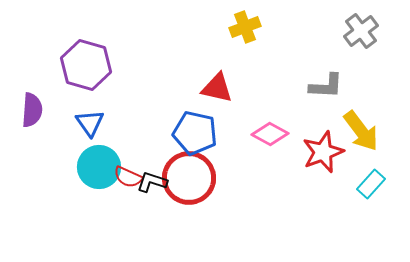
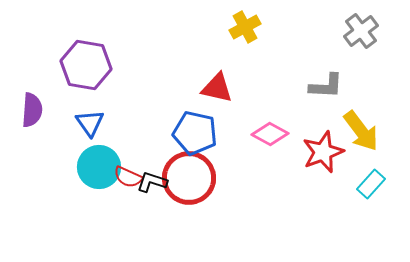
yellow cross: rotated 8 degrees counterclockwise
purple hexagon: rotated 6 degrees counterclockwise
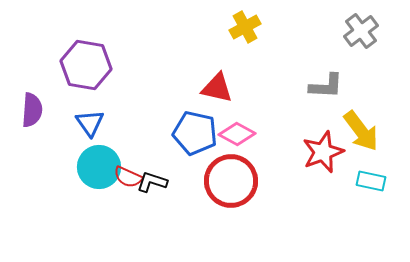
pink diamond: moved 33 px left
red circle: moved 42 px right, 3 px down
cyan rectangle: moved 3 px up; rotated 60 degrees clockwise
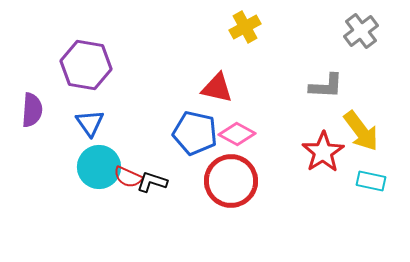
red star: rotated 12 degrees counterclockwise
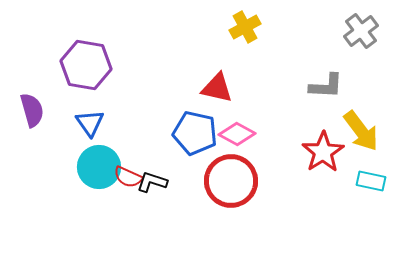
purple semicircle: rotated 20 degrees counterclockwise
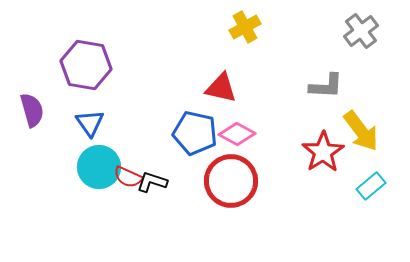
red triangle: moved 4 px right
cyan rectangle: moved 5 px down; rotated 52 degrees counterclockwise
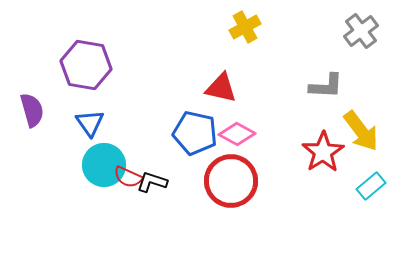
cyan circle: moved 5 px right, 2 px up
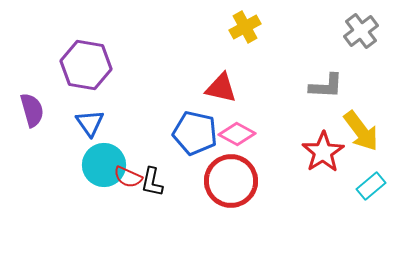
black L-shape: rotated 96 degrees counterclockwise
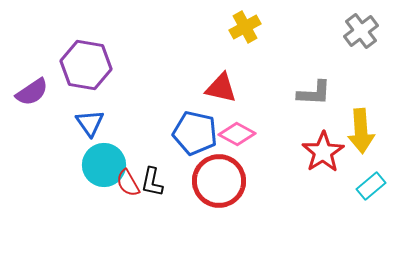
gray L-shape: moved 12 px left, 7 px down
purple semicircle: moved 18 px up; rotated 72 degrees clockwise
yellow arrow: rotated 33 degrees clockwise
red semicircle: moved 6 px down; rotated 36 degrees clockwise
red circle: moved 12 px left
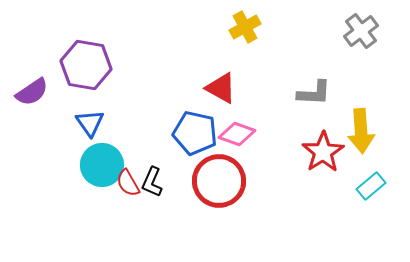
red triangle: rotated 16 degrees clockwise
pink diamond: rotated 9 degrees counterclockwise
cyan circle: moved 2 px left
black L-shape: rotated 12 degrees clockwise
